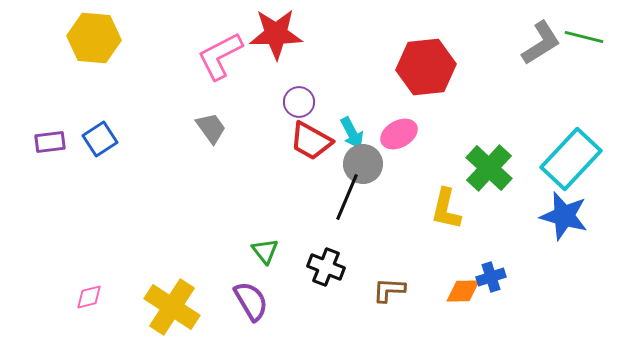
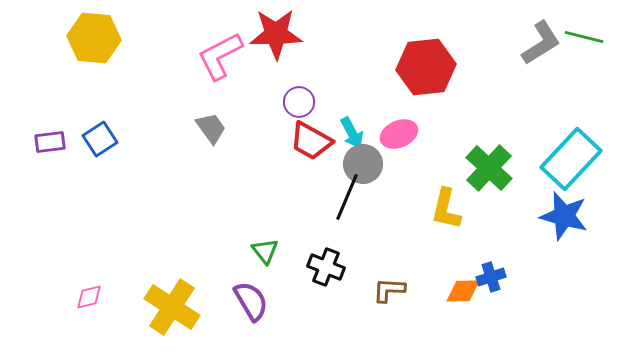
pink ellipse: rotated 6 degrees clockwise
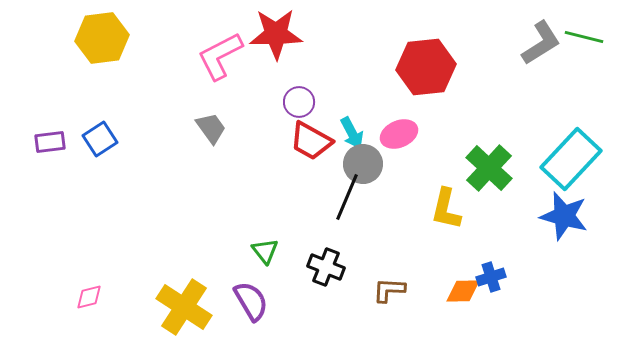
yellow hexagon: moved 8 px right; rotated 12 degrees counterclockwise
yellow cross: moved 12 px right
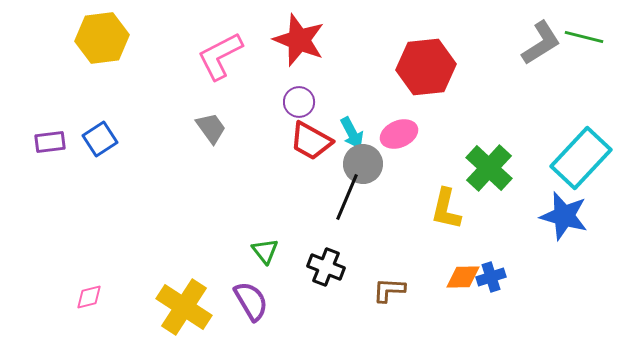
red star: moved 23 px right, 6 px down; rotated 22 degrees clockwise
cyan rectangle: moved 10 px right, 1 px up
orange diamond: moved 14 px up
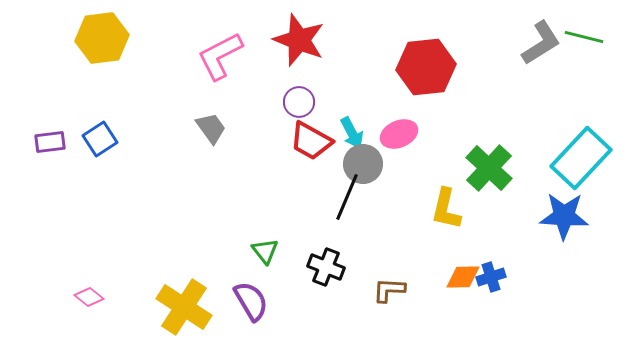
blue star: rotated 12 degrees counterclockwise
pink diamond: rotated 52 degrees clockwise
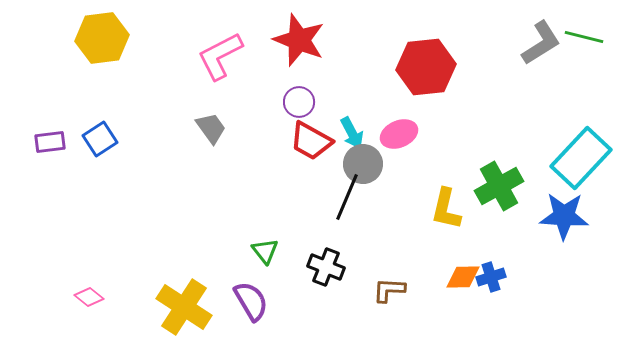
green cross: moved 10 px right, 18 px down; rotated 18 degrees clockwise
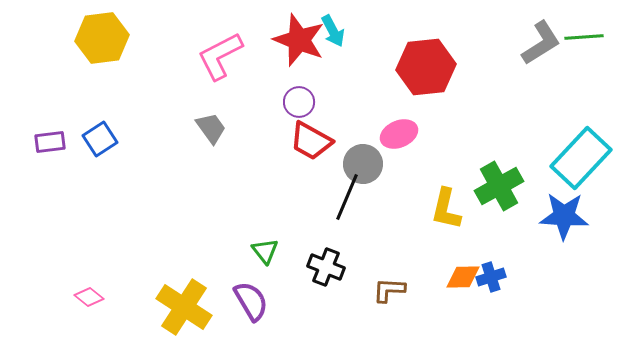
green line: rotated 18 degrees counterclockwise
cyan arrow: moved 19 px left, 102 px up
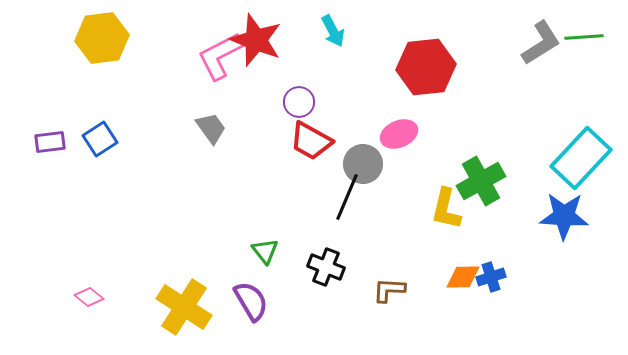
red star: moved 43 px left
green cross: moved 18 px left, 5 px up
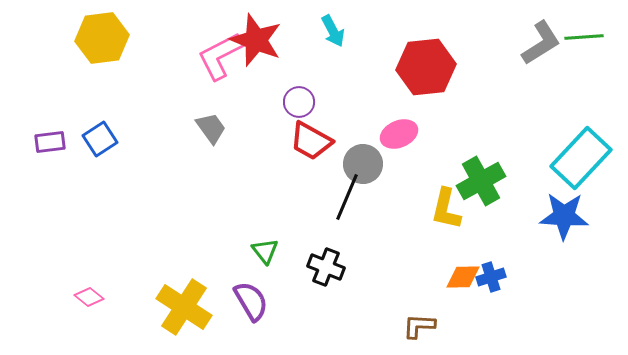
brown L-shape: moved 30 px right, 36 px down
